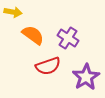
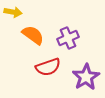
purple cross: rotated 35 degrees clockwise
red semicircle: moved 1 px down
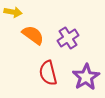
purple cross: rotated 10 degrees counterclockwise
red semicircle: moved 6 px down; rotated 95 degrees clockwise
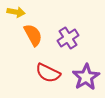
yellow arrow: moved 3 px right
orange semicircle: rotated 25 degrees clockwise
red semicircle: rotated 50 degrees counterclockwise
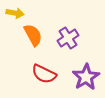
yellow arrow: moved 1 px left, 1 px down
red semicircle: moved 4 px left, 1 px down
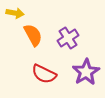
purple star: moved 5 px up
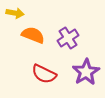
orange semicircle: rotated 40 degrees counterclockwise
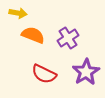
yellow arrow: moved 3 px right
